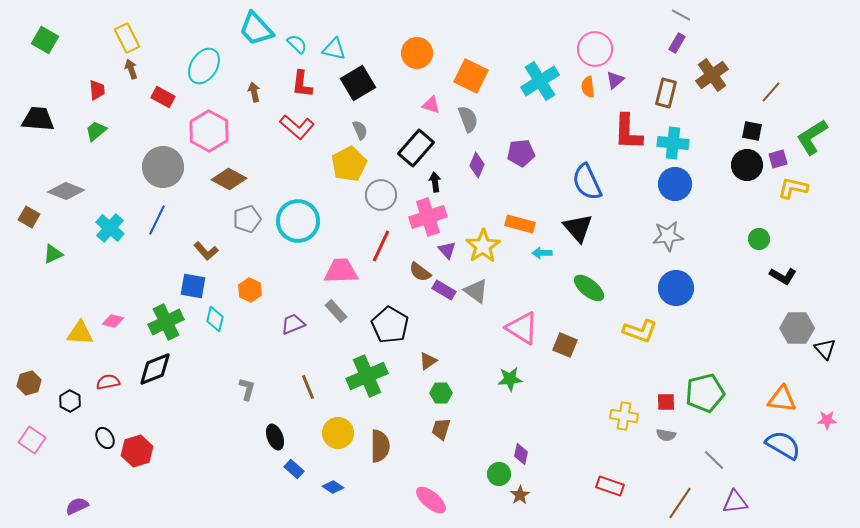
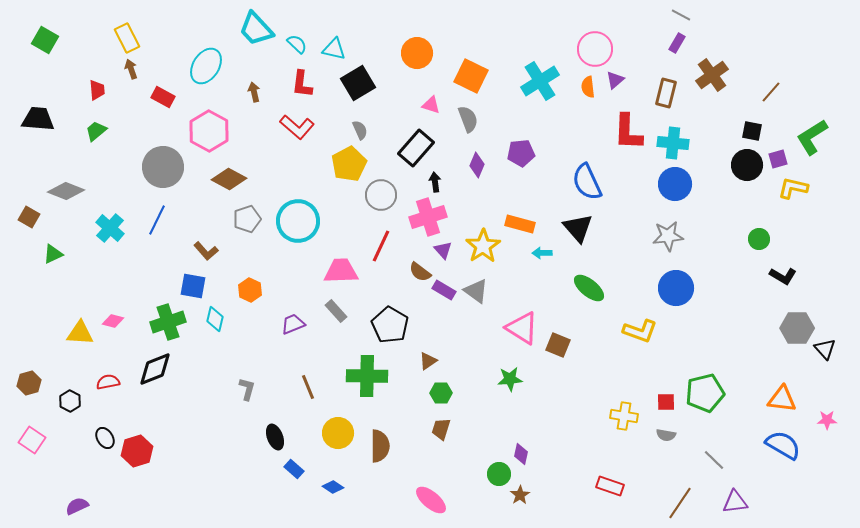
cyan ellipse at (204, 66): moved 2 px right
purple triangle at (447, 250): moved 4 px left
green cross at (166, 322): moved 2 px right; rotated 8 degrees clockwise
brown square at (565, 345): moved 7 px left
green cross at (367, 376): rotated 24 degrees clockwise
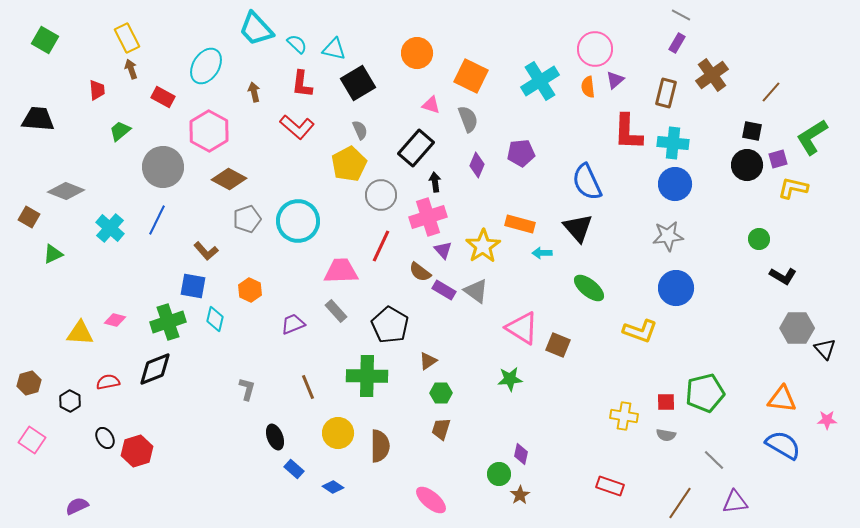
green trapezoid at (96, 131): moved 24 px right
pink diamond at (113, 321): moved 2 px right, 1 px up
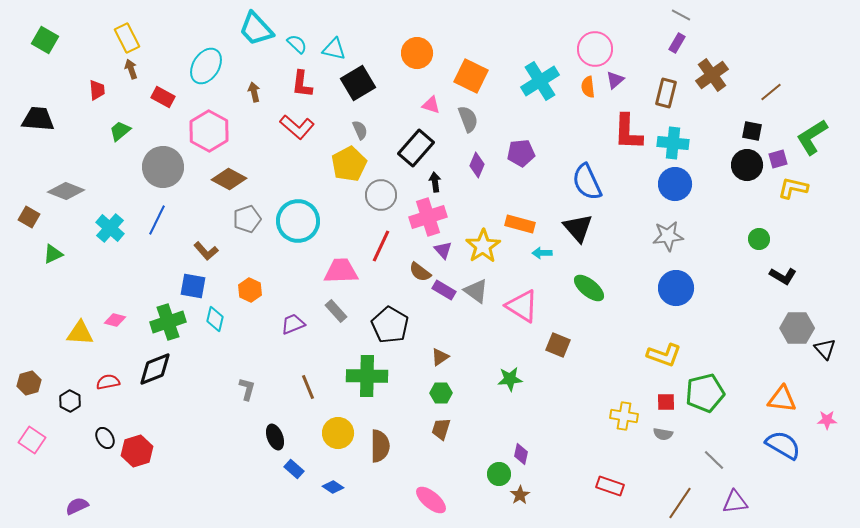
brown line at (771, 92): rotated 10 degrees clockwise
pink triangle at (522, 328): moved 22 px up
yellow L-shape at (640, 331): moved 24 px right, 24 px down
brown triangle at (428, 361): moved 12 px right, 4 px up
gray semicircle at (666, 435): moved 3 px left, 1 px up
